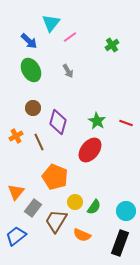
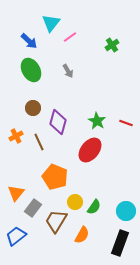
orange triangle: moved 1 px down
orange semicircle: rotated 84 degrees counterclockwise
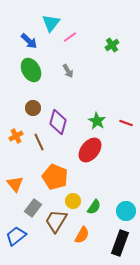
orange triangle: moved 1 px left, 9 px up; rotated 18 degrees counterclockwise
yellow circle: moved 2 px left, 1 px up
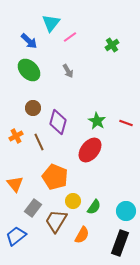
green ellipse: moved 2 px left; rotated 15 degrees counterclockwise
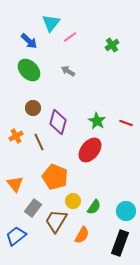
gray arrow: rotated 152 degrees clockwise
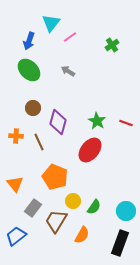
blue arrow: rotated 66 degrees clockwise
orange cross: rotated 32 degrees clockwise
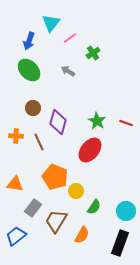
pink line: moved 1 px down
green cross: moved 19 px left, 8 px down
orange triangle: rotated 42 degrees counterclockwise
yellow circle: moved 3 px right, 10 px up
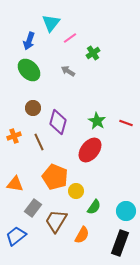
orange cross: moved 2 px left; rotated 24 degrees counterclockwise
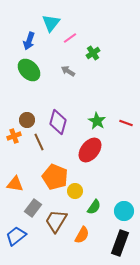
brown circle: moved 6 px left, 12 px down
yellow circle: moved 1 px left
cyan circle: moved 2 px left
